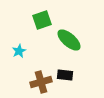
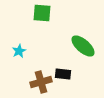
green square: moved 7 px up; rotated 24 degrees clockwise
green ellipse: moved 14 px right, 6 px down
black rectangle: moved 2 px left, 1 px up
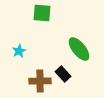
green ellipse: moved 4 px left, 3 px down; rotated 10 degrees clockwise
black rectangle: rotated 42 degrees clockwise
brown cross: moved 1 px left, 1 px up; rotated 15 degrees clockwise
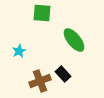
green ellipse: moved 5 px left, 9 px up
brown cross: rotated 20 degrees counterclockwise
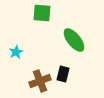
cyan star: moved 3 px left, 1 px down
black rectangle: rotated 56 degrees clockwise
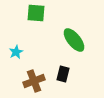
green square: moved 6 px left
brown cross: moved 6 px left
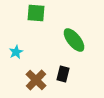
brown cross: moved 2 px right, 1 px up; rotated 25 degrees counterclockwise
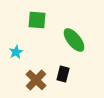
green square: moved 1 px right, 7 px down
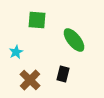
brown cross: moved 6 px left
